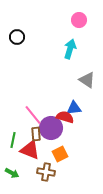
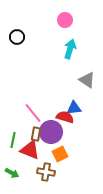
pink circle: moved 14 px left
pink line: moved 2 px up
purple circle: moved 4 px down
brown rectangle: rotated 16 degrees clockwise
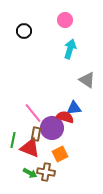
black circle: moved 7 px right, 6 px up
purple circle: moved 1 px right, 4 px up
red triangle: moved 2 px up
green arrow: moved 18 px right
